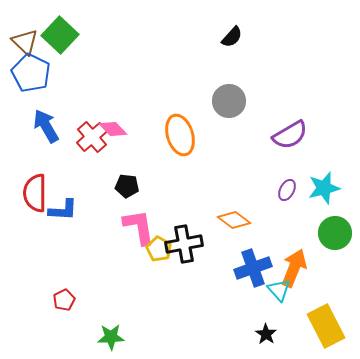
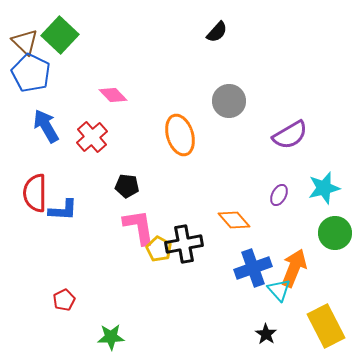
black semicircle: moved 15 px left, 5 px up
pink diamond: moved 34 px up
purple ellipse: moved 8 px left, 5 px down
orange diamond: rotated 12 degrees clockwise
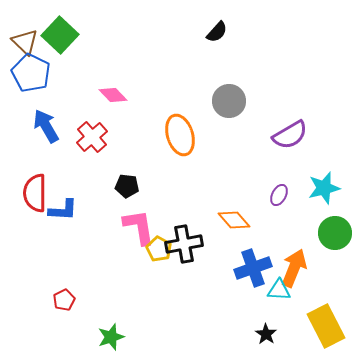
cyan triangle: rotated 45 degrees counterclockwise
green star: rotated 16 degrees counterclockwise
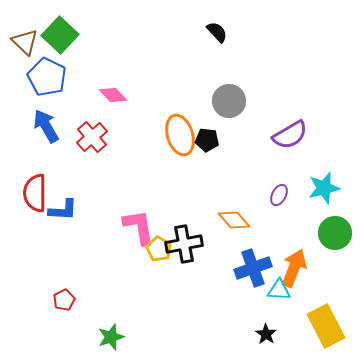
black semicircle: rotated 85 degrees counterclockwise
blue pentagon: moved 16 px right, 4 px down
black pentagon: moved 80 px right, 46 px up
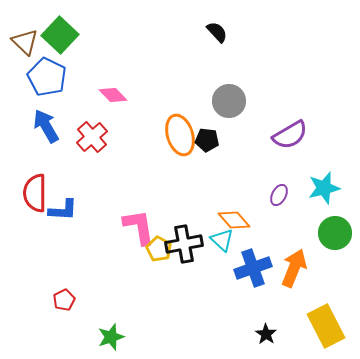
cyan triangle: moved 57 px left, 50 px up; rotated 40 degrees clockwise
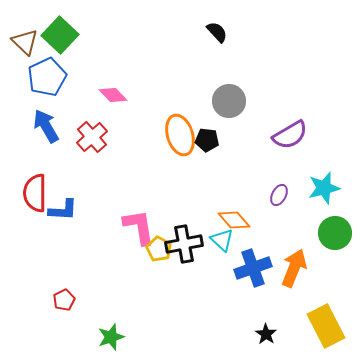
blue pentagon: rotated 21 degrees clockwise
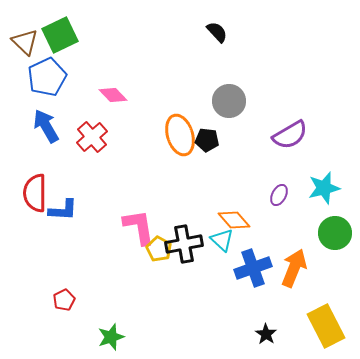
green square: rotated 21 degrees clockwise
